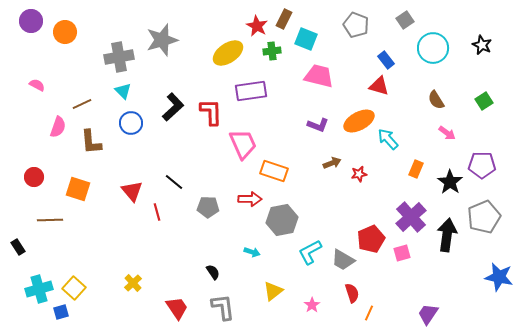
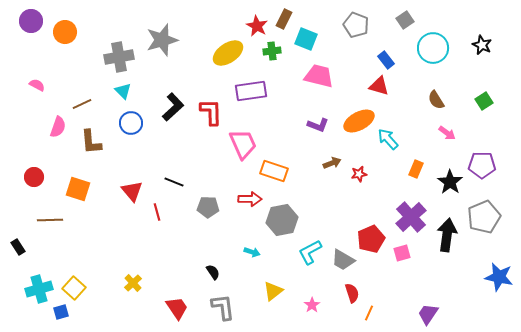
black line at (174, 182): rotated 18 degrees counterclockwise
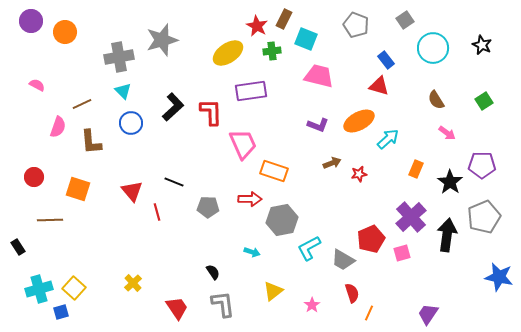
cyan arrow at (388, 139): rotated 90 degrees clockwise
cyan L-shape at (310, 252): moved 1 px left, 4 px up
gray L-shape at (223, 307): moved 3 px up
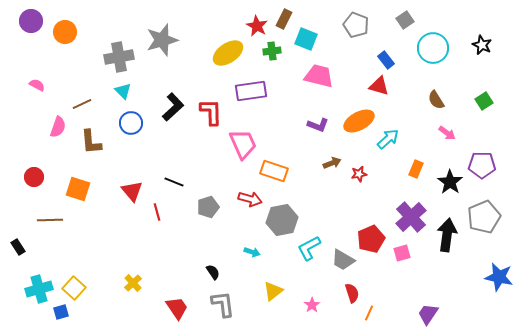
red arrow at (250, 199): rotated 15 degrees clockwise
gray pentagon at (208, 207): rotated 20 degrees counterclockwise
